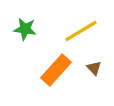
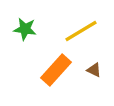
brown triangle: moved 2 px down; rotated 21 degrees counterclockwise
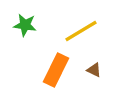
green star: moved 4 px up
orange rectangle: rotated 16 degrees counterclockwise
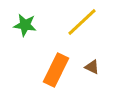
yellow line: moved 1 px right, 9 px up; rotated 12 degrees counterclockwise
brown triangle: moved 2 px left, 3 px up
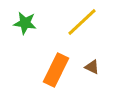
green star: moved 2 px up
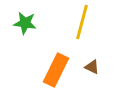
yellow line: rotated 32 degrees counterclockwise
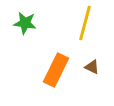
yellow line: moved 3 px right, 1 px down
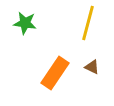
yellow line: moved 3 px right
orange rectangle: moved 1 px left, 3 px down; rotated 8 degrees clockwise
